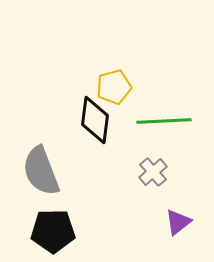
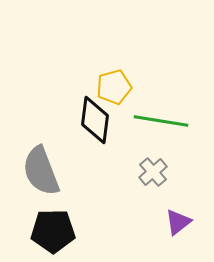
green line: moved 3 px left; rotated 12 degrees clockwise
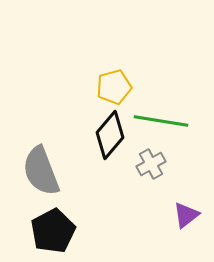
black diamond: moved 15 px right, 15 px down; rotated 33 degrees clockwise
gray cross: moved 2 px left, 8 px up; rotated 12 degrees clockwise
purple triangle: moved 8 px right, 7 px up
black pentagon: rotated 27 degrees counterclockwise
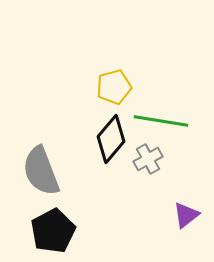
black diamond: moved 1 px right, 4 px down
gray cross: moved 3 px left, 5 px up
